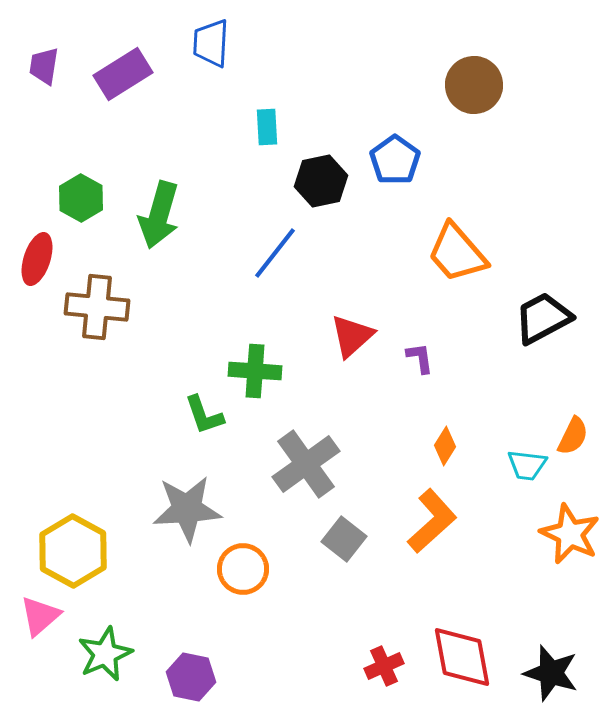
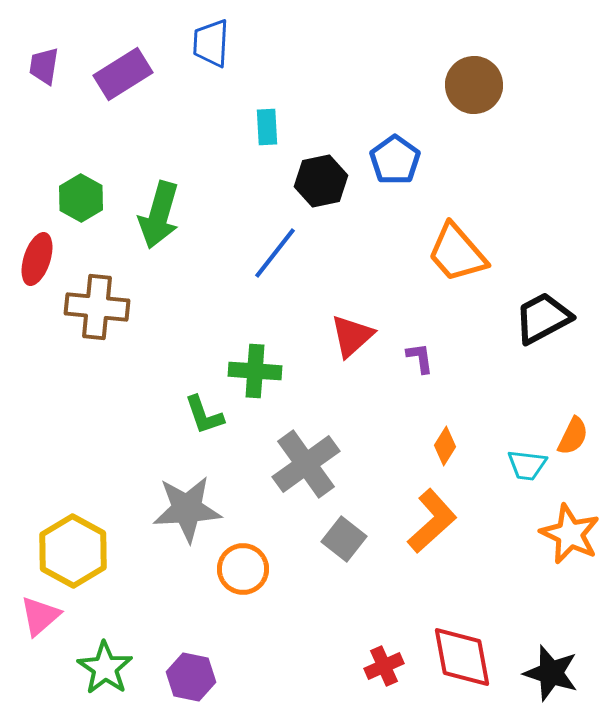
green star: moved 14 px down; rotated 14 degrees counterclockwise
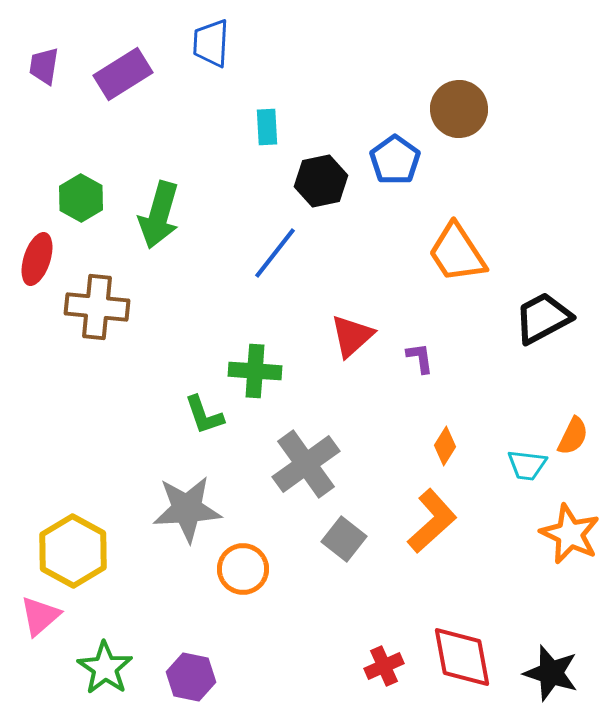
brown circle: moved 15 px left, 24 px down
orange trapezoid: rotated 8 degrees clockwise
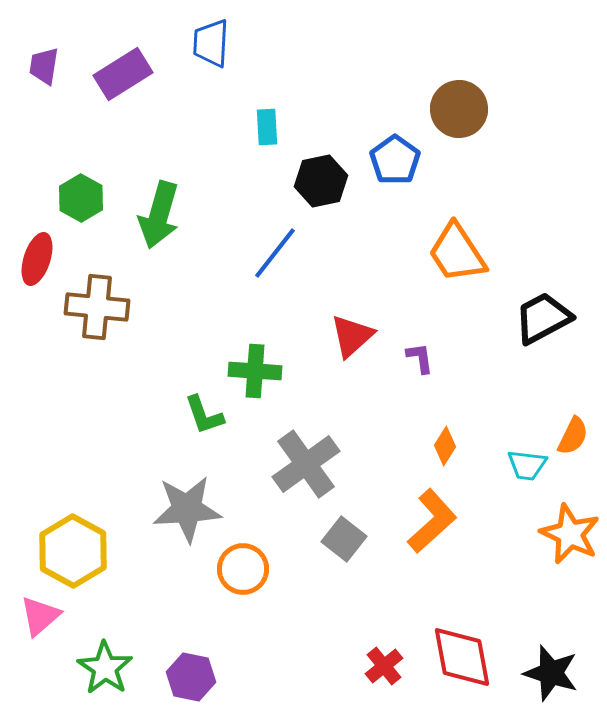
red cross: rotated 15 degrees counterclockwise
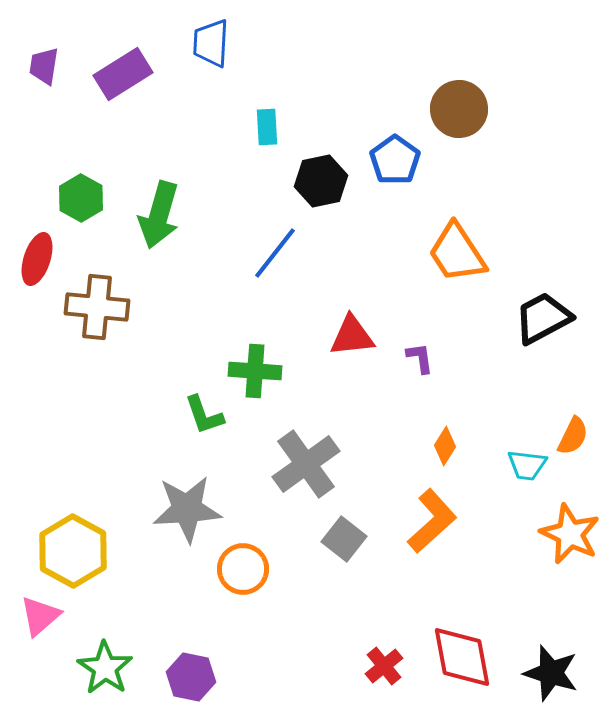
red triangle: rotated 36 degrees clockwise
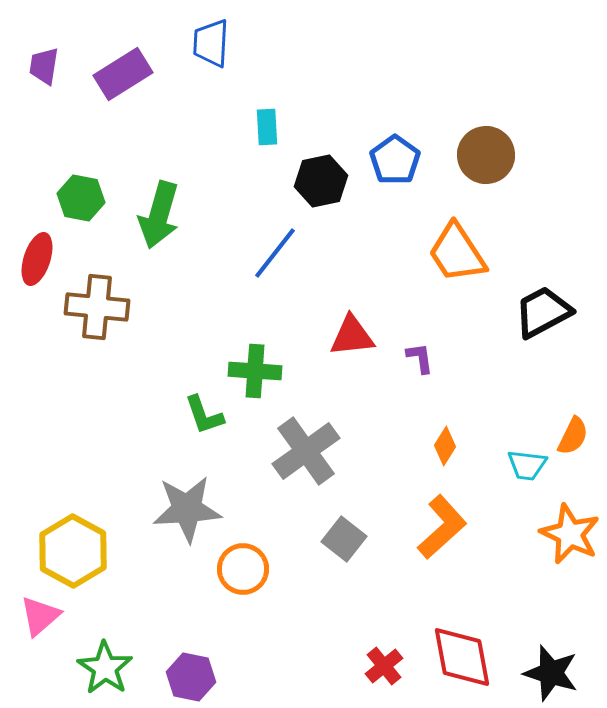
brown circle: moved 27 px right, 46 px down
green hexagon: rotated 18 degrees counterclockwise
black trapezoid: moved 6 px up
gray cross: moved 13 px up
orange L-shape: moved 10 px right, 6 px down
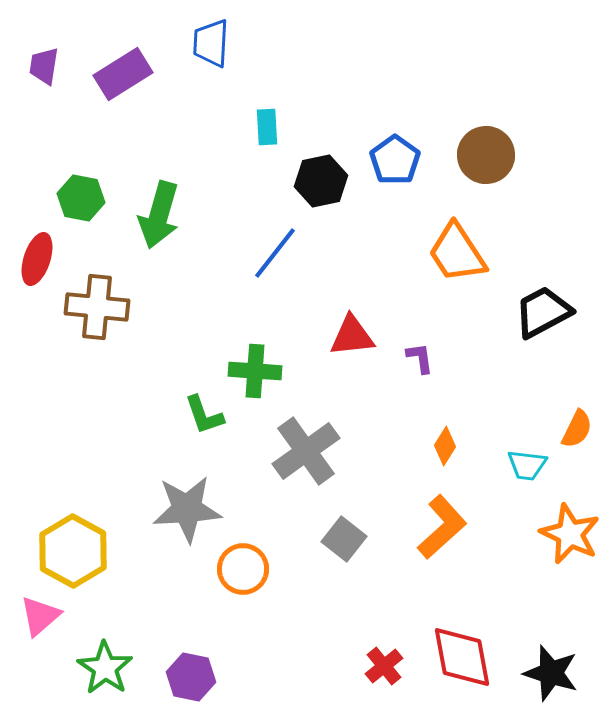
orange semicircle: moved 4 px right, 7 px up
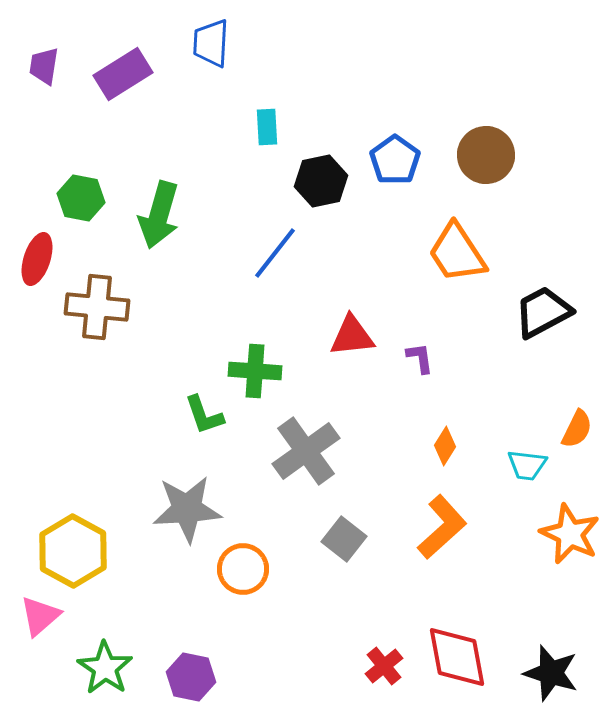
red diamond: moved 5 px left
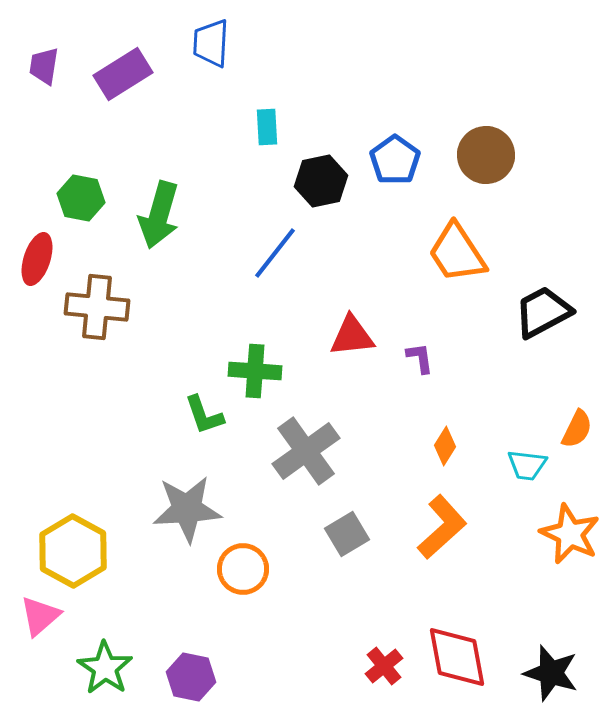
gray square: moved 3 px right, 5 px up; rotated 21 degrees clockwise
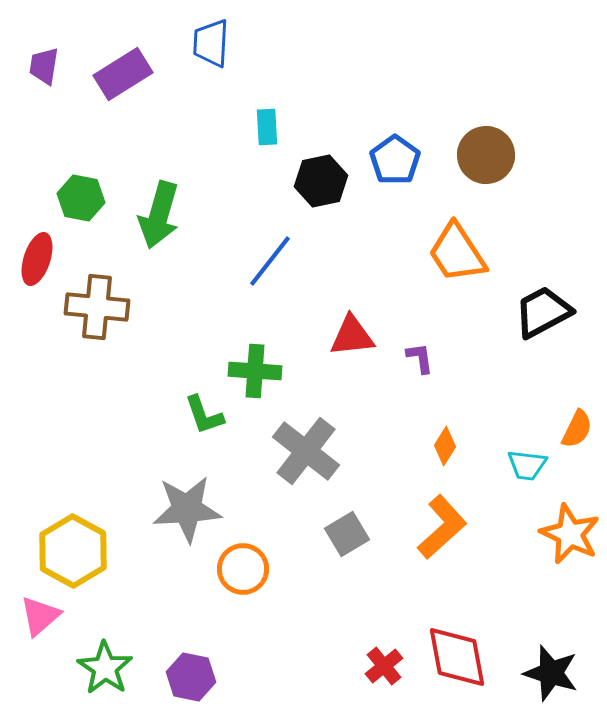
blue line: moved 5 px left, 8 px down
gray cross: rotated 16 degrees counterclockwise
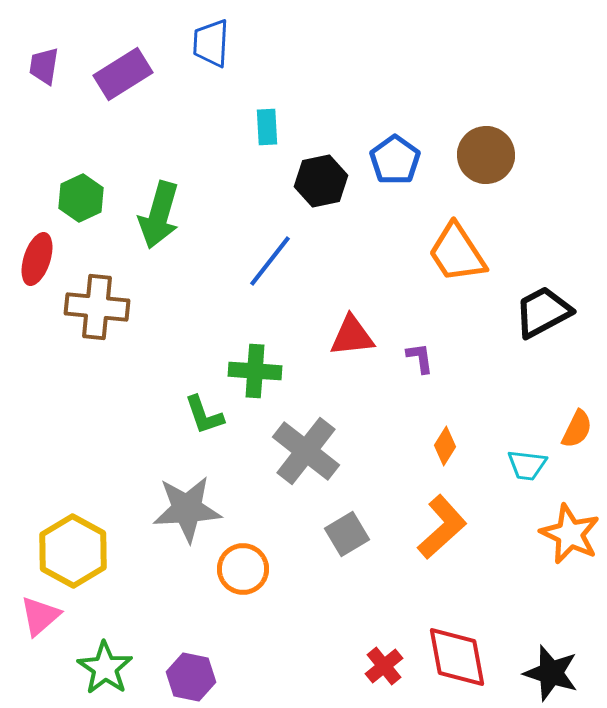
green hexagon: rotated 24 degrees clockwise
